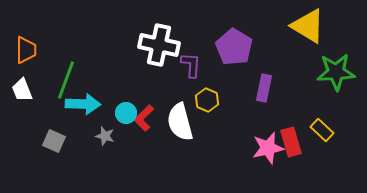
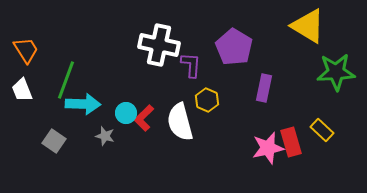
orange trapezoid: rotated 32 degrees counterclockwise
gray square: rotated 10 degrees clockwise
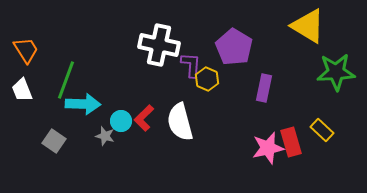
yellow hexagon: moved 21 px up
cyan circle: moved 5 px left, 8 px down
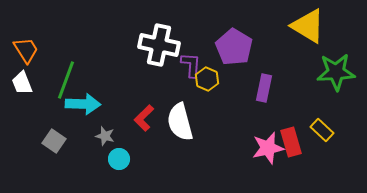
white trapezoid: moved 7 px up
cyan circle: moved 2 px left, 38 px down
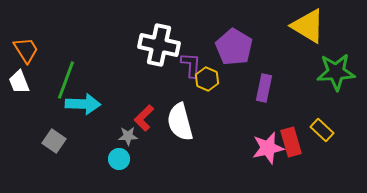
white trapezoid: moved 3 px left, 1 px up
gray star: moved 23 px right; rotated 18 degrees counterclockwise
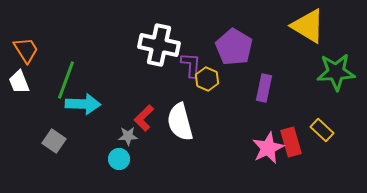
pink star: rotated 12 degrees counterclockwise
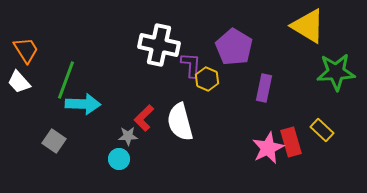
white trapezoid: rotated 20 degrees counterclockwise
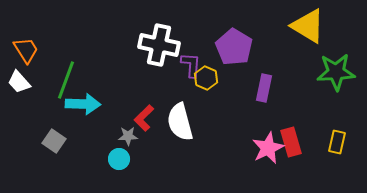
yellow hexagon: moved 1 px left, 1 px up
yellow rectangle: moved 15 px right, 12 px down; rotated 60 degrees clockwise
